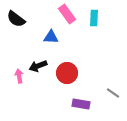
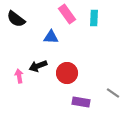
purple rectangle: moved 2 px up
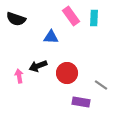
pink rectangle: moved 4 px right, 2 px down
black semicircle: rotated 18 degrees counterclockwise
gray line: moved 12 px left, 8 px up
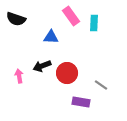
cyan rectangle: moved 5 px down
black arrow: moved 4 px right
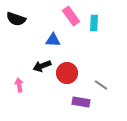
blue triangle: moved 2 px right, 3 px down
pink arrow: moved 9 px down
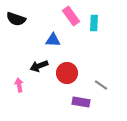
black arrow: moved 3 px left
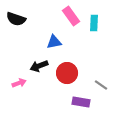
blue triangle: moved 1 px right, 2 px down; rotated 14 degrees counterclockwise
pink arrow: moved 2 px up; rotated 80 degrees clockwise
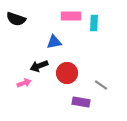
pink rectangle: rotated 54 degrees counterclockwise
pink arrow: moved 5 px right
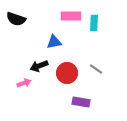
gray line: moved 5 px left, 16 px up
